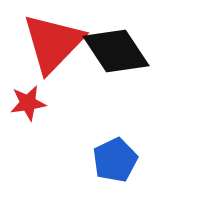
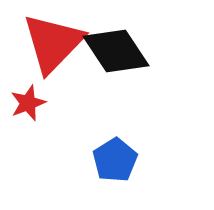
red star: rotated 12 degrees counterclockwise
blue pentagon: rotated 6 degrees counterclockwise
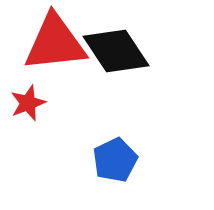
red triangle: moved 2 px right; rotated 40 degrees clockwise
blue pentagon: rotated 6 degrees clockwise
